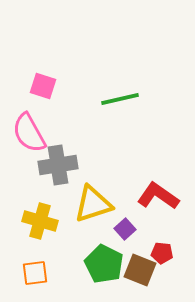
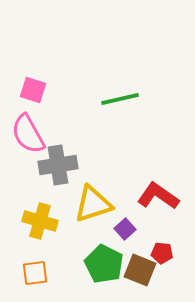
pink square: moved 10 px left, 4 px down
pink semicircle: moved 1 px left, 1 px down
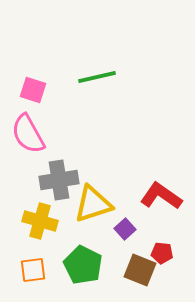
green line: moved 23 px left, 22 px up
gray cross: moved 1 px right, 15 px down
red L-shape: moved 3 px right
green pentagon: moved 21 px left, 1 px down
orange square: moved 2 px left, 3 px up
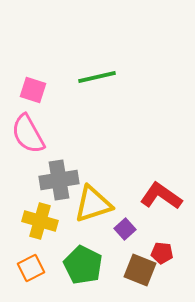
orange square: moved 2 px left, 2 px up; rotated 20 degrees counterclockwise
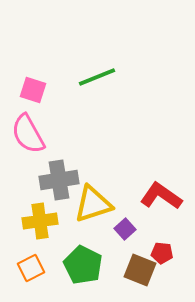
green line: rotated 9 degrees counterclockwise
yellow cross: rotated 24 degrees counterclockwise
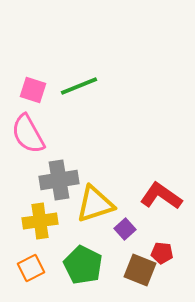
green line: moved 18 px left, 9 px down
yellow triangle: moved 2 px right
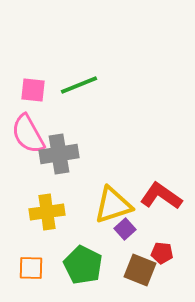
green line: moved 1 px up
pink square: rotated 12 degrees counterclockwise
gray cross: moved 26 px up
yellow triangle: moved 18 px right, 1 px down
yellow cross: moved 7 px right, 9 px up
orange square: rotated 28 degrees clockwise
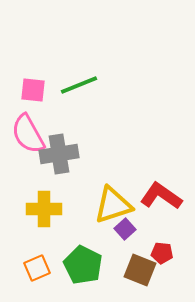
yellow cross: moved 3 px left, 3 px up; rotated 8 degrees clockwise
orange square: moved 6 px right; rotated 24 degrees counterclockwise
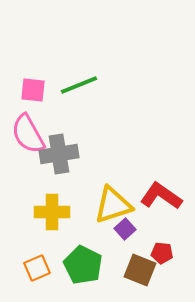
yellow cross: moved 8 px right, 3 px down
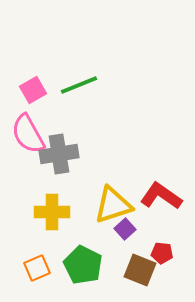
pink square: rotated 36 degrees counterclockwise
